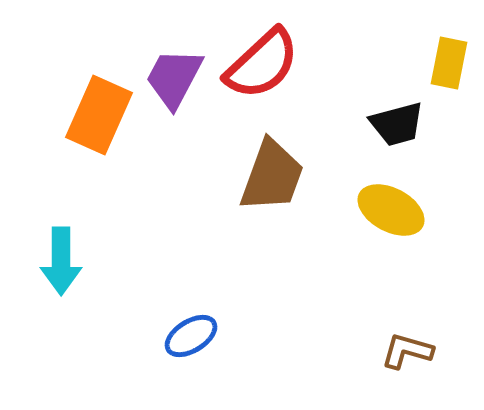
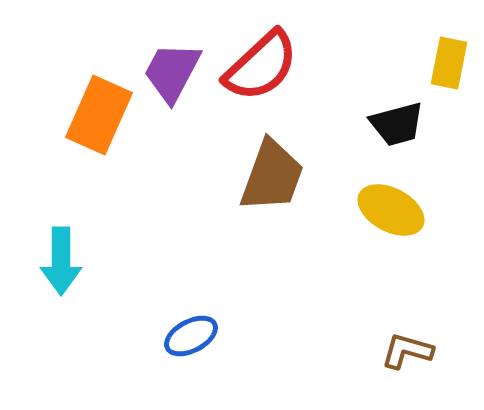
red semicircle: moved 1 px left, 2 px down
purple trapezoid: moved 2 px left, 6 px up
blue ellipse: rotated 4 degrees clockwise
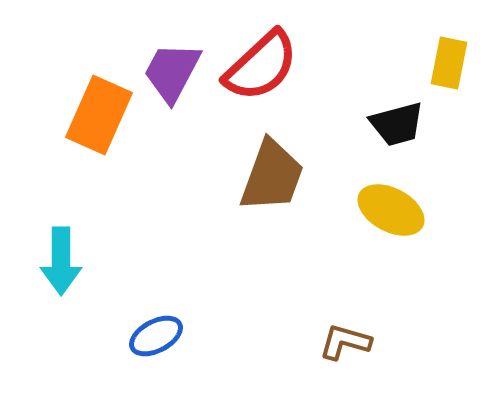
blue ellipse: moved 35 px left
brown L-shape: moved 62 px left, 9 px up
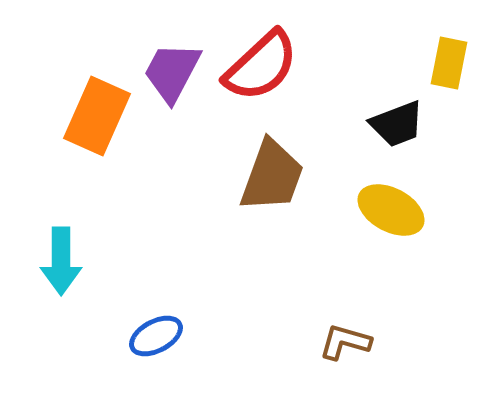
orange rectangle: moved 2 px left, 1 px down
black trapezoid: rotated 6 degrees counterclockwise
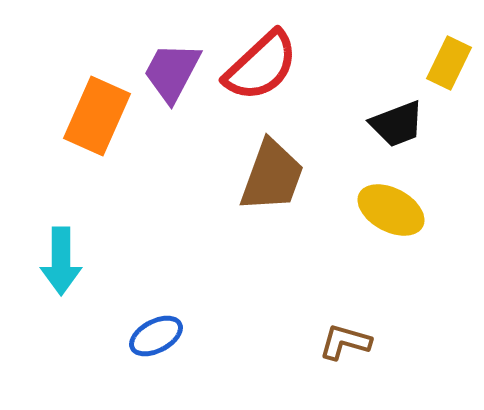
yellow rectangle: rotated 15 degrees clockwise
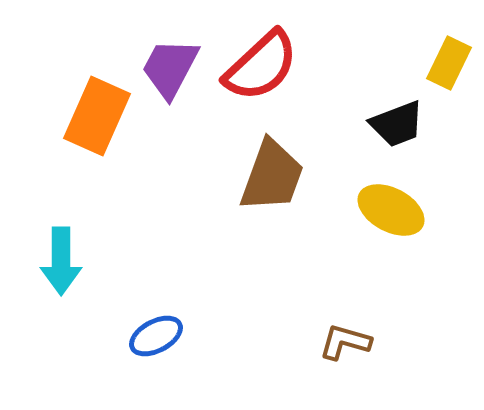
purple trapezoid: moved 2 px left, 4 px up
